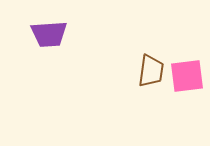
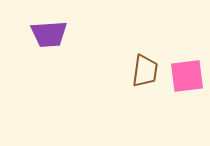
brown trapezoid: moved 6 px left
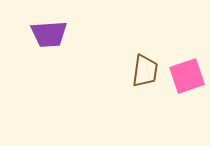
pink square: rotated 12 degrees counterclockwise
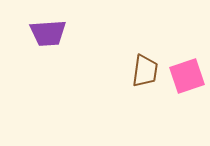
purple trapezoid: moved 1 px left, 1 px up
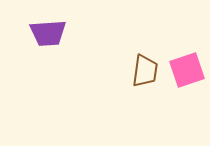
pink square: moved 6 px up
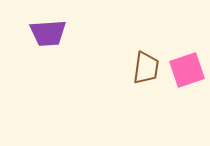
brown trapezoid: moved 1 px right, 3 px up
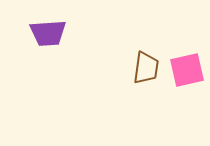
pink square: rotated 6 degrees clockwise
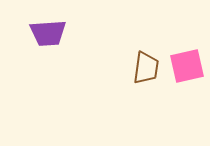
pink square: moved 4 px up
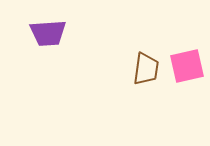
brown trapezoid: moved 1 px down
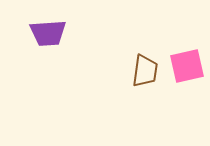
brown trapezoid: moved 1 px left, 2 px down
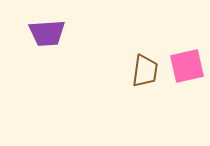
purple trapezoid: moved 1 px left
